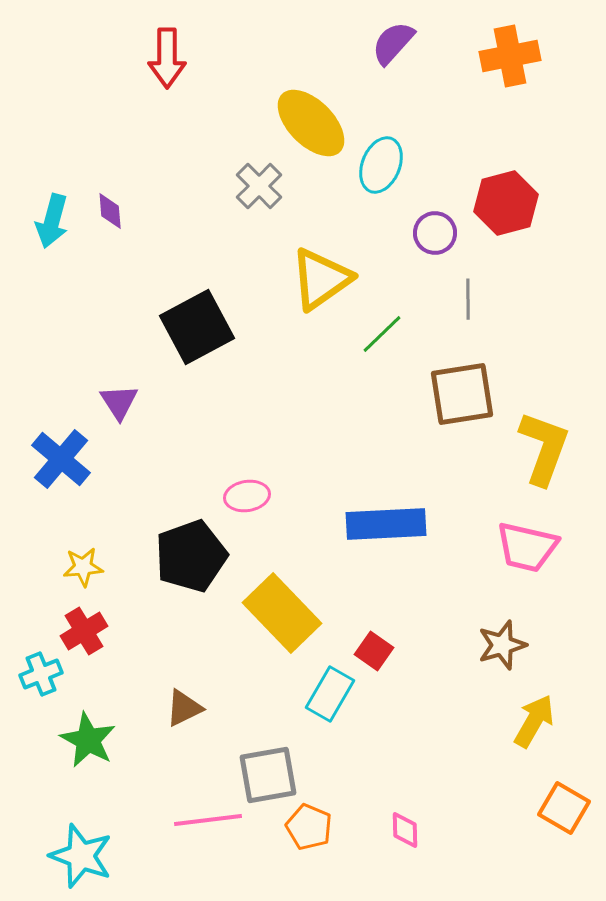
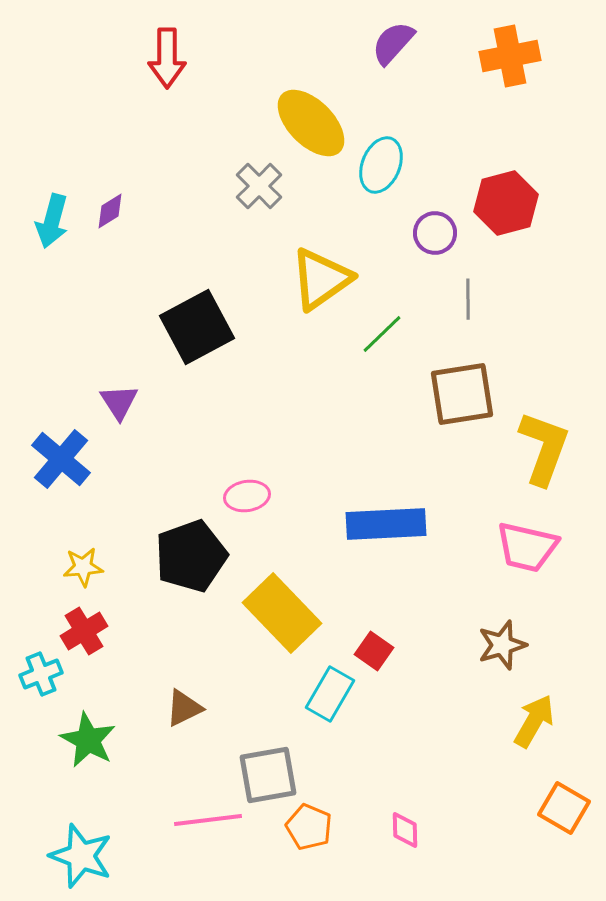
purple diamond: rotated 63 degrees clockwise
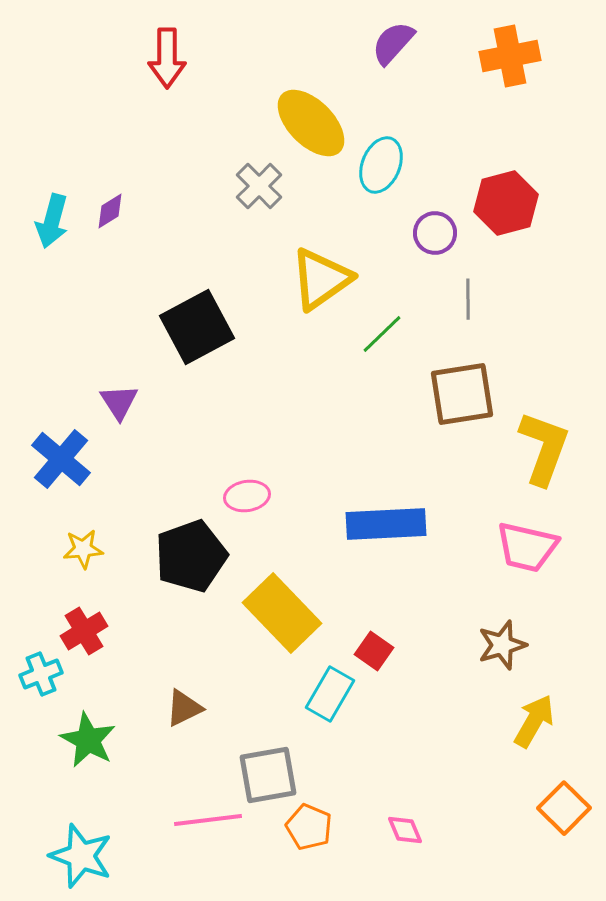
yellow star: moved 18 px up
orange square: rotated 15 degrees clockwise
pink diamond: rotated 21 degrees counterclockwise
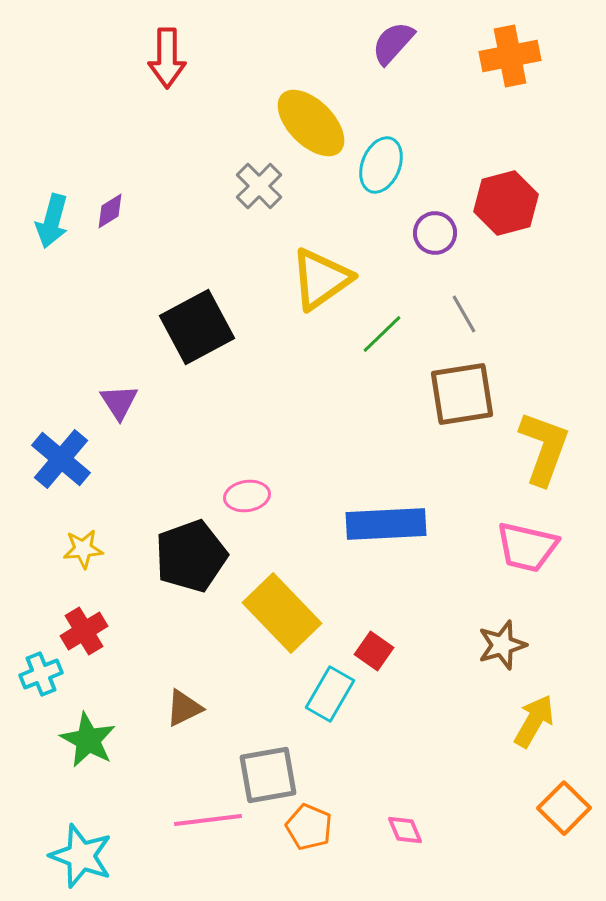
gray line: moved 4 px left, 15 px down; rotated 30 degrees counterclockwise
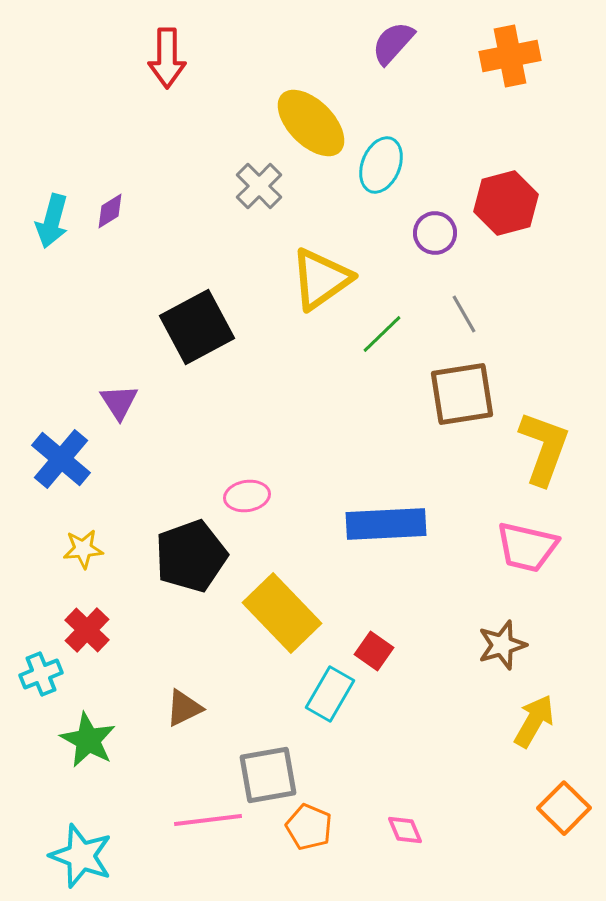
red cross: moved 3 px right, 1 px up; rotated 15 degrees counterclockwise
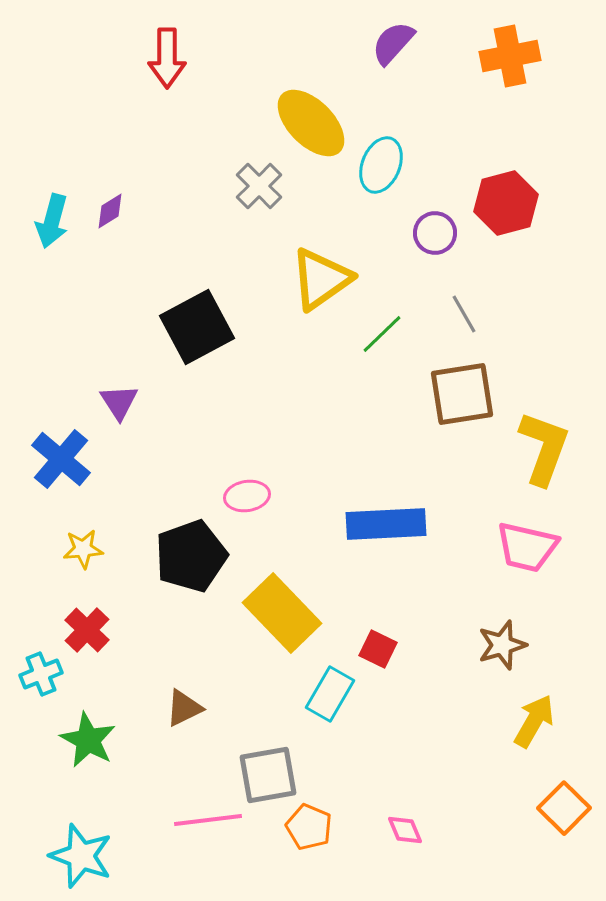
red square: moved 4 px right, 2 px up; rotated 9 degrees counterclockwise
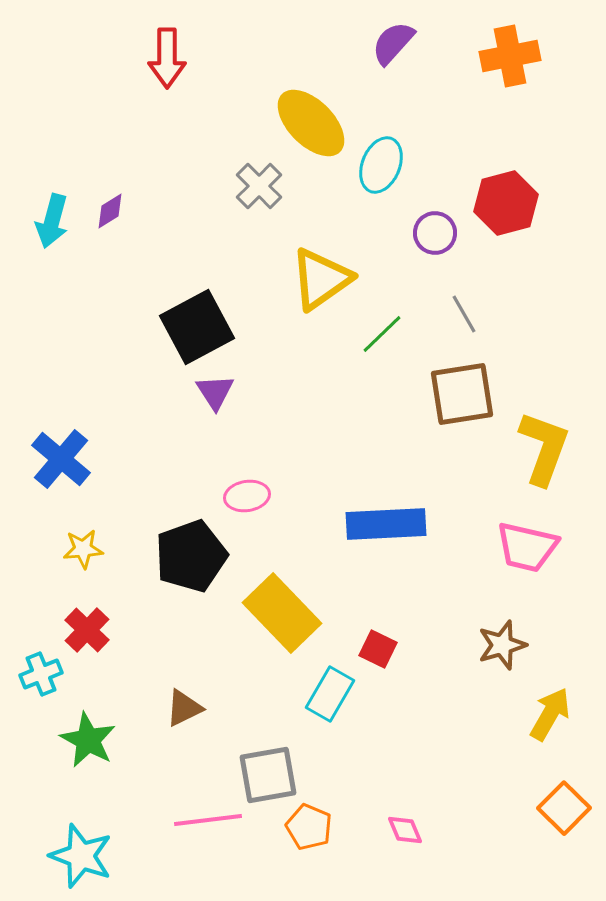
purple triangle: moved 96 px right, 10 px up
yellow arrow: moved 16 px right, 7 px up
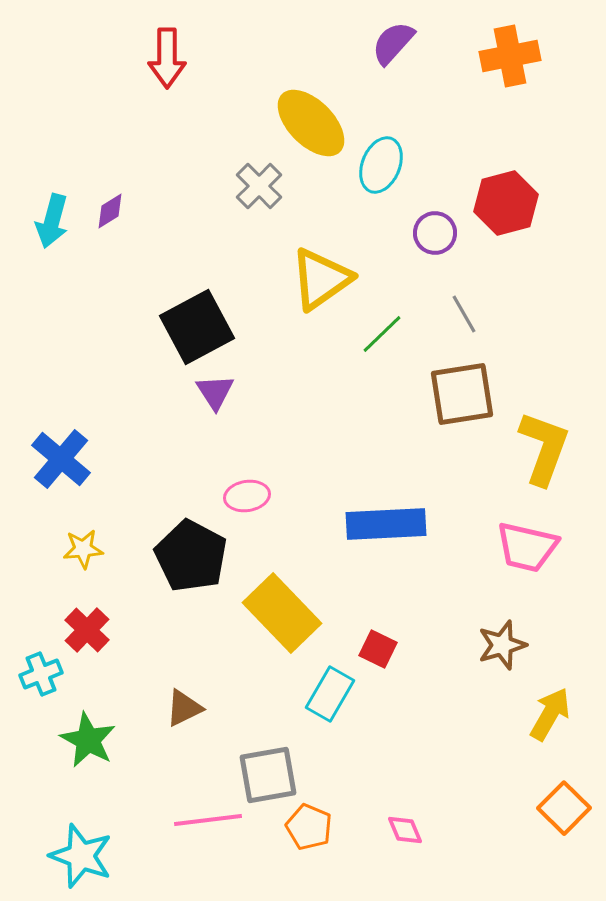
black pentagon: rotated 24 degrees counterclockwise
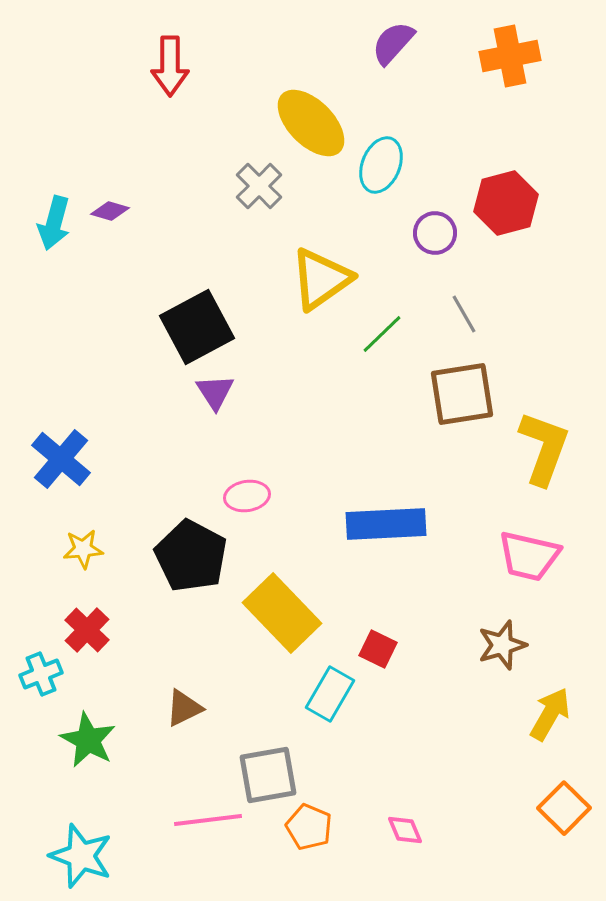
red arrow: moved 3 px right, 8 px down
purple diamond: rotated 48 degrees clockwise
cyan arrow: moved 2 px right, 2 px down
pink trapezoid: moved 2 px right, 9 px down
